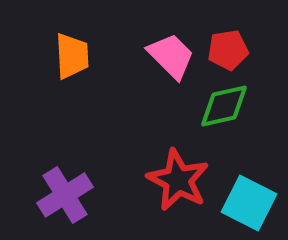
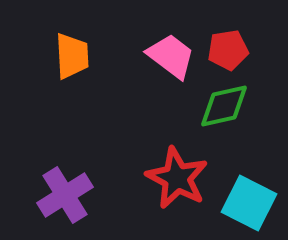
pink trapezoid: rotated 8 degrees counterclockwise
red star: moved 1 px left, 2 px up
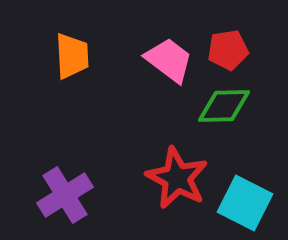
pink trapezoid: moved 2 px left, 4 px down
green diamond: rotated 12 degrees clockwise
cyan square: moved 4 px left
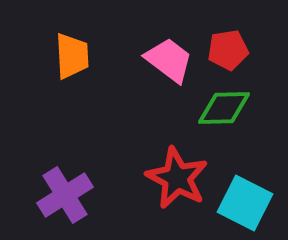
green diamond: moved 2 px down
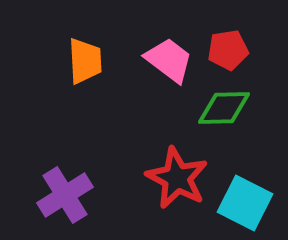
orange trapezoid: moved 13 px right, 5 px down
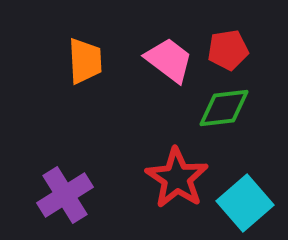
green diamond: rotated 6 degrees counterclockwise
red star: rotated 6 degrees clockwise
cyan square: rotated 22 degrees clockwise
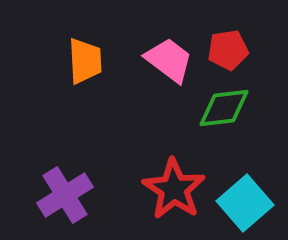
red star: moved 3 px left, 11 px down
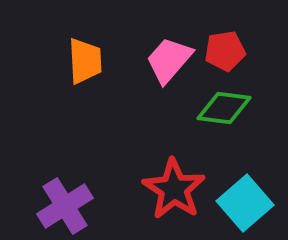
red pentagon: moved 3 px left, 1 px down
pink trapezoid: rotated 86 degrees counterclockwise
green diamond: rotated 14 degrees clockwise
purple cross: moved 11 px down
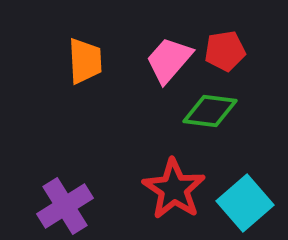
green diamond: moved 14 px left, 3 px down
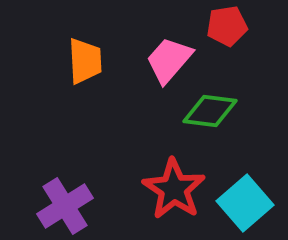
red pentagon: moved 2 px right, 25 px up
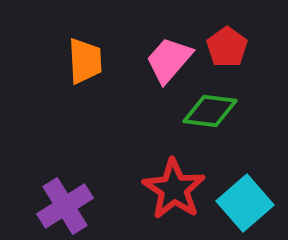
red pentagon: moved 21 px down; rotated 27 degrees counterclockwise
